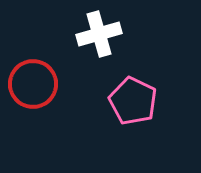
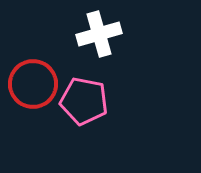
pink pentagon: moved 49 px left; rotated 15 degrees counterclockwise
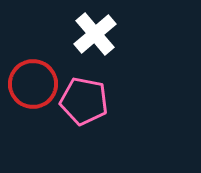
white cross: moved 4 px left; rotated 24 degrees counterclockwise
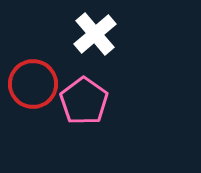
pink pentagon: rotated 24 degrees clockwise
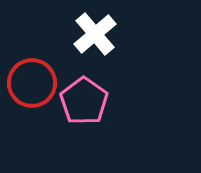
red circle: moved 1 px left, 1 px up
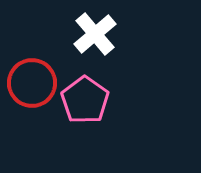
pink pentagon: moved 1 px right, 1 px up
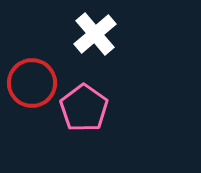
pink pentagon: moved 1 px left, 8 px down
